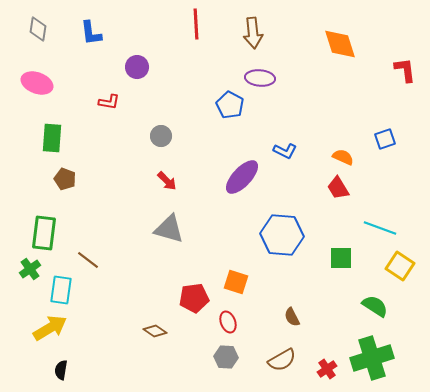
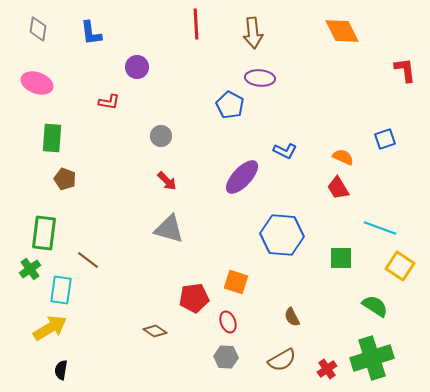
orange diamond at (340, 44): moved 2 px right, 13 px up; rotated 9 degrees counterclockwise
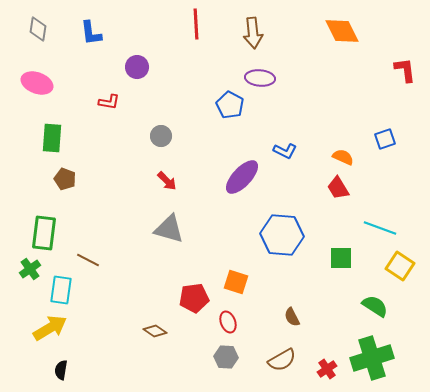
brown line at (88, 260): rotated 10 degrees counterclockwise
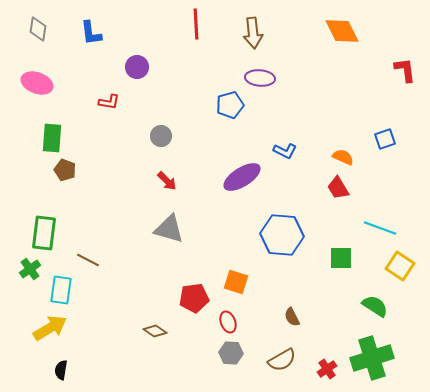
blue pentagon at (230, 105): rotated 28 degrees clockwise
purple ellipse at (242, 177): rotated 15 degrees clockwise
brown pentagon at (65, 179): moved 9 px up
gray hexagon at (226, 357): moved 5 px right, 4 px up
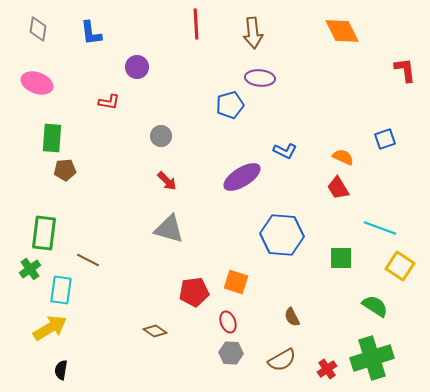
brown pentagon at (65, 170): rotated 25 degrees counterclockwise
red pentagon at (194, 298): moved 6 px up
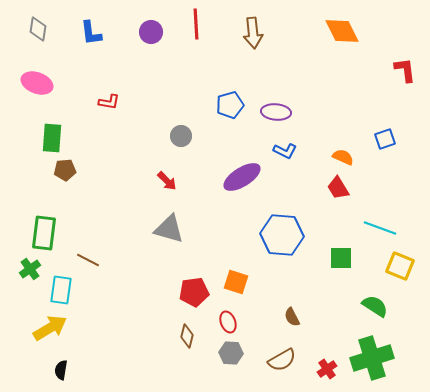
purple circle at (137, 67): moved 14 px right, 35 px up
purple ellipse at (260, 78): moved 16 px right, 34 px down
gray circle at (161, 136): moved 20 px right
yellow square at (400, 266): rotated 12 degrees counterclockwise
brown diamond at (155, 331): moved 32 px right, 5 px down; rotated 70 degrees clockwise
